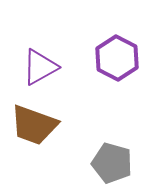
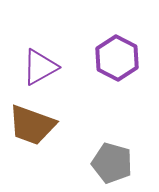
brown trapezoid: moved 2 px left
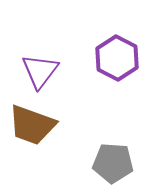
purple triangle: moved 4 px down; rotated 24 degrees counterclockwise
gray pentagon: moved 1 px right; rotated 12 degrees counterclockwise
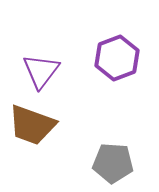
purple hexagon: rotated 12 degrees clockwise
purple triangle: moved 1 px right
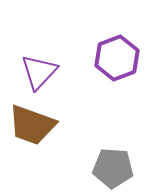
purple triangle: moved 2 px left, 1 px down; rotated 6 degrees clockwise
gray pentagon: moved 5 px down
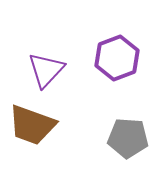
purple triangle: moved 7 px right, 2 px up
gray pentagon: moved 15 px right, 30 px up
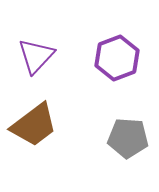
purple triangle: moved 10 px left, 14 px up
brown trapezoid: moved 2 px right; rotated 57 degrees counterclockwise
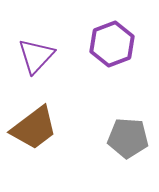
purple hexagon: moved 5 px left, 14 px up
brown trapezoid: moved 3 px down
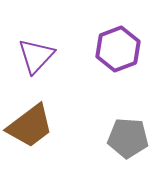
purple hexagon: moved 6 px right, 5 px down
brown trapezoid: moved 4 px left, 2 px up
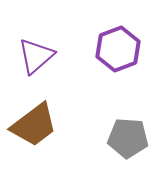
purple triangle: rotated 6 degrees clockwise
brown trapezoid: moved 4 px right, 1 px up
